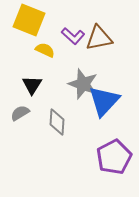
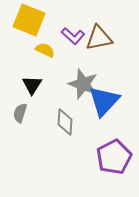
gray semicircle: rotated 42 degrees counterclockwise
gray diamond: moved 8 px right
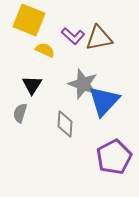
gray diamond: moved 2 px down
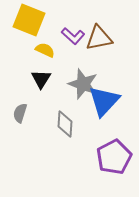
black triangle: moved 9 px right, 6 px up
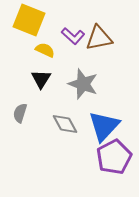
blue triangle: moved 25 px down
gray diamond: rotated 32 degrees counterclockwise
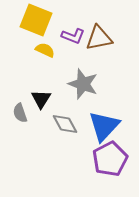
yellow square: moved 7 px right
purple L-shape: rotated 20 degrees counterclockwise
black triangle: moved 20 px down
gray semicircle: rotated 36 degrees counterclockwise
purple pentagon: moved 4 px left, 2 px down
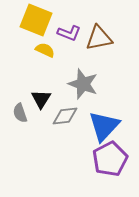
purple L-shape: moved 4 px left, 3 px up
gray diamond: moved 8 px up; rotated 68 degrees counterclockwise
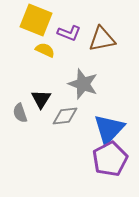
brown triangle: moved 3 px right, 1 px down
blue triangle: moved 5 px right, 3 px down
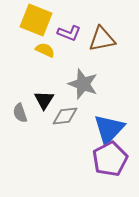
black triangle: moved 3 px right, 1 px down
